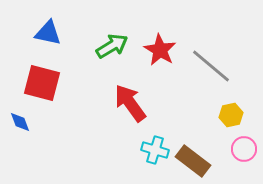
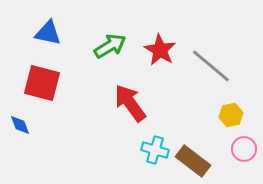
green arrow: moved 2 px left
blue diamond: moved 3 px down
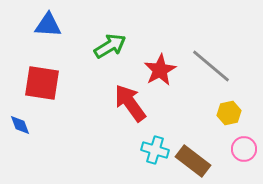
blue triangle: moved 8 px up; rotated 8 degrees counterclockwise
red star: moved 20 px down; rotated 12 degrees clockwise
red square: rotated 6 degrees counterclockwise
yellow hexagon: moved 2 px left, 2 px up
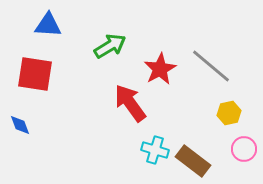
red star: moved 1 px up
red square: moved 7 px left, 9 px up
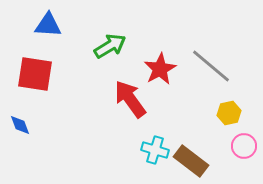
red arrow: moved 4 px up
pink circle: moved 3 px up
brown rectangle: moved 2 px left
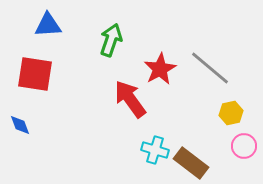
blue triangle: rotated 8 degrees counterclockwise
green arrow: moved 1 px right, 6 px up; rotated 40 degrees counterclockwise
gray line: moved 1 px left, 2 px down
yellow hexagon: moved 2 px right
brown rectangle: moved 2 px down
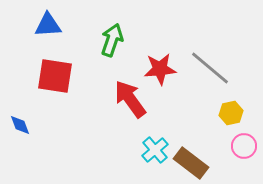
green arrow: moved 1 px right
red star: rotated 24 degrees clockwise
red square: moved 20 px right, 2 px down
cyan cross: rotated 32 degrees clockwise
